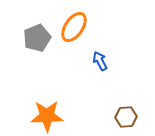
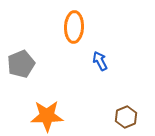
orange ellipse: rotated 32 degrees counterclockwise
gray pentagon: moved 16 px left, 26 px down
brown hexagon: rotated 20 degrees counterclockwise
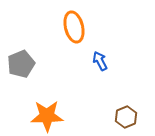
orange ellipse: rotated 16 degrees counterclockwise
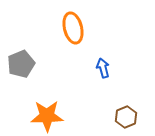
orange ellipse: moved 1 px left, 1 px down
blue arrow: moved 3 px right, 7 px down; rotated 12 degrees clockwise
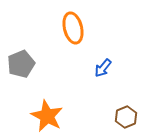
blue arrow: rotated 126 degrees counterclockwise
orange star: rotated 28 degrees clockwise
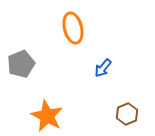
brown hexagon: moved 1 px right, 3 px up
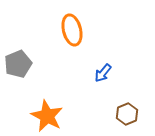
orange ellipse: moved 1 px left, 2 px down
gray pentagon: moved 3 px left
blue arrow: moved 5 px down
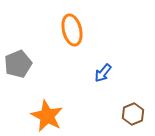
brown hexagon: moved 6 px right
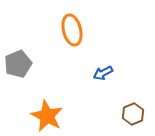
blue arrow: rotated 24 degrees clockwise
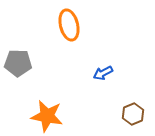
orange ellipse: moved 3 px left, 5 px up
gray pentagon: moved 1 px up; rotated 24 degrees clockwise
orange star: rotated 16 degrees counterclockwise
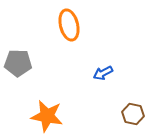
brown hexagon: rotated 25 degrees counterclockwise
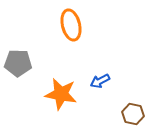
orange ellipse: moved 2 px right
blue arrow: moved 3 px left, 8 px down
orange star: moved 14 px right, 22 px up
